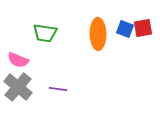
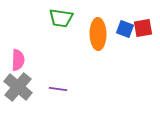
green trapezoid: moved 16 px right, 15 px up
pink semicircle: rotated 110 degrees counterclockwise
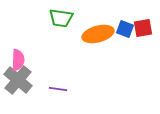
orange ellipse: rotated 76 degrees clockwise
gray cross: moved 7 px up
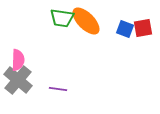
green trapezoid: moved 1 px right
orange ellipse: moved 12 px left, 13 px up; rotated 60 degrees clockwise
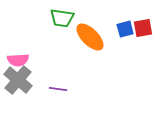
orange ellipse: moved 4 px right, 16 px down
blue square: rotated 36 degrees counterclockwise
pink semicircle: rotated 85 degrees clockwise
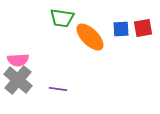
blue square: moved 4 px left; rotated 12 degrees clockwise
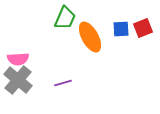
green trapezoid: moved 3 px right; rotated 75 degrees counterclockwise
red square: rotated 12 degrees counterclockwise
orange ellipse: rotated 16 degrees clockwise
pink semicircle: moved 1 px up
purple line: moved 5 px right, 6 px up; rotated 24 degrees counterclockwise
